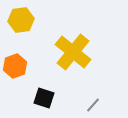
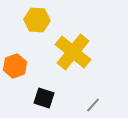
yellow hexagon: moved 16 px right; rotated 10 degrees clockwise
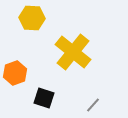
yellow hexagon: moved 5 px left, 2 px up
orange hexagon: moved 7 px down
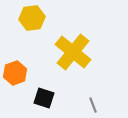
yellow hexagon: rotated 10 degrees counterclockwise
gray line: rotated 63 degrees counterclockwise
